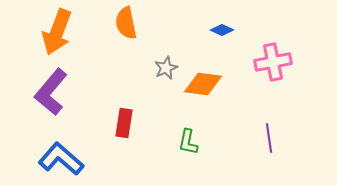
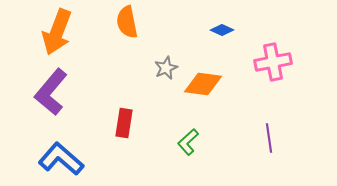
orange semicircle: moved 1 px right, 1 px up
green L-shape: rotated 36 degrees clockwise
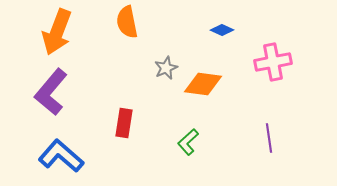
blue L-shape: moved 3 px up
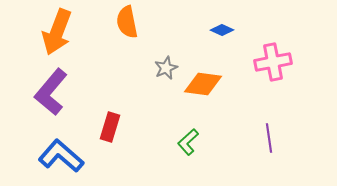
red rectangle: moved 14 px left, 4 px down; rotated 8 degrees clockwise
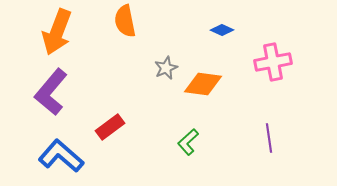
orange semicircle: moved 2 px left, 1 px up
red rectangle: rotated 36 degrees clockwise
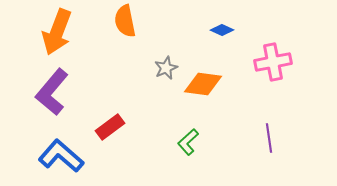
purple L-shape: moved 1 px right
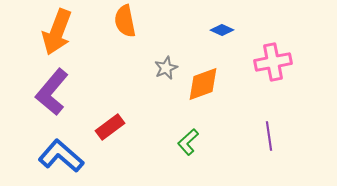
orange diamond: rotated 27 degrees counterclockwise
purple line: moved 2 px up
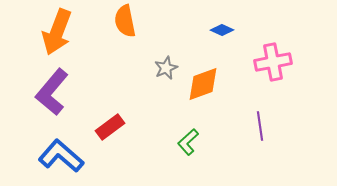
purple line: moved 9 px left, 10 px up
